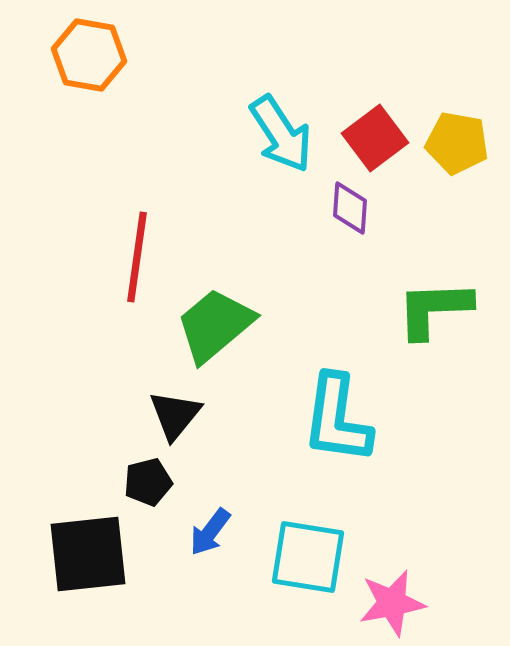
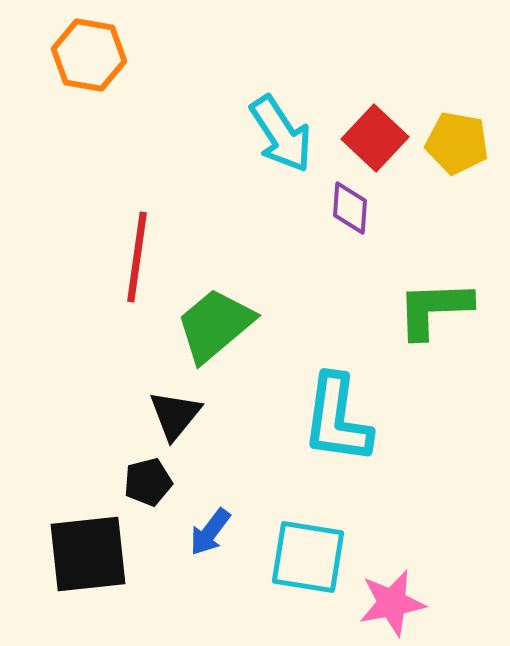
red square: rotated 10 degrees counterclockwise
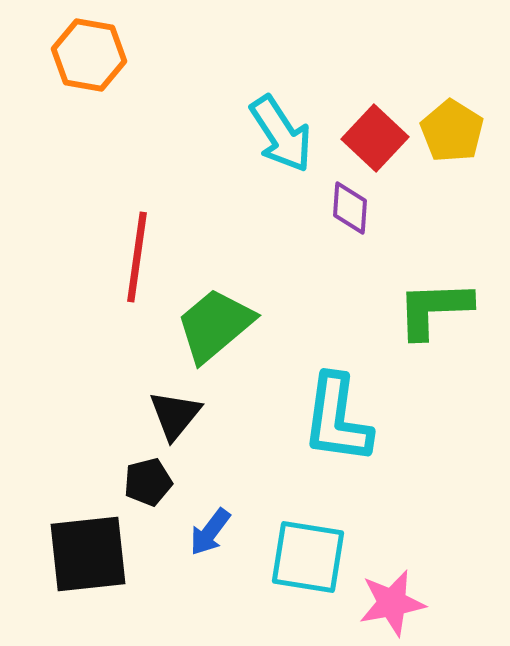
yellow pentagon: moved 5 px left, 12 px up; rotated 22 degrees clockwise
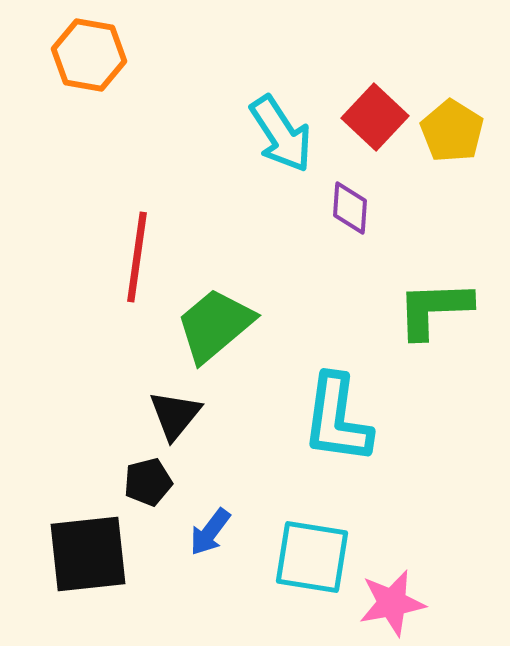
red square: moved 21 px up
cyan square: moved 4 px right
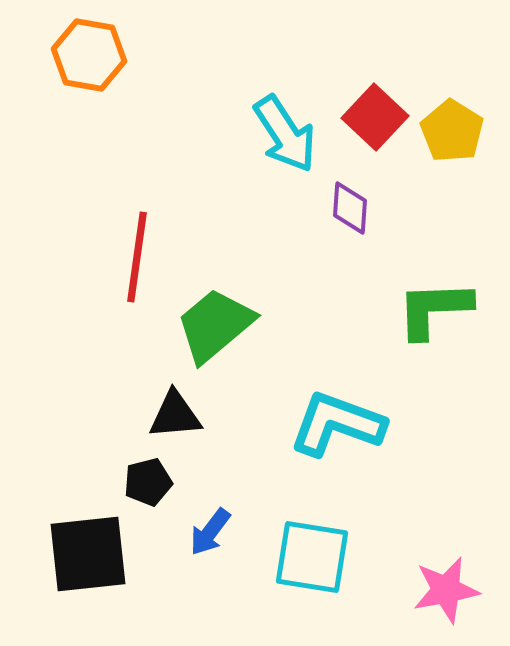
cyan arrow: moved 4 px right
black triangle: rotated 46 degrees clockwise
cyan L-shape: moved 5 px down; rotated 102 degrees clockwise
pink star: moved 54 px right, 13 px up
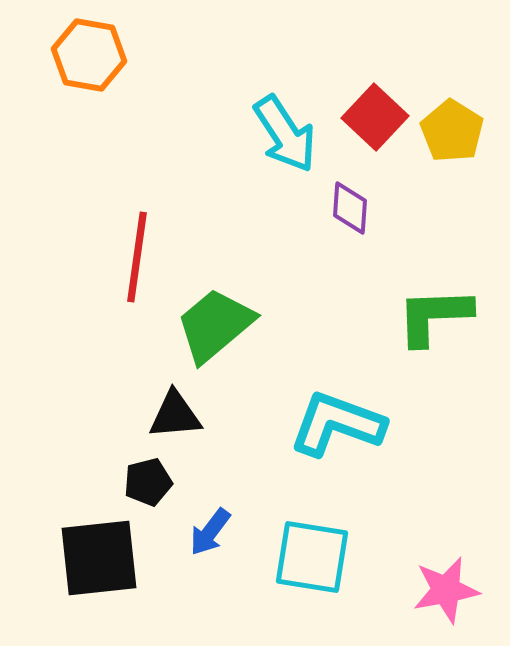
green L-shape: moved 7 px down
black square: moved 11 px right, 4 px down
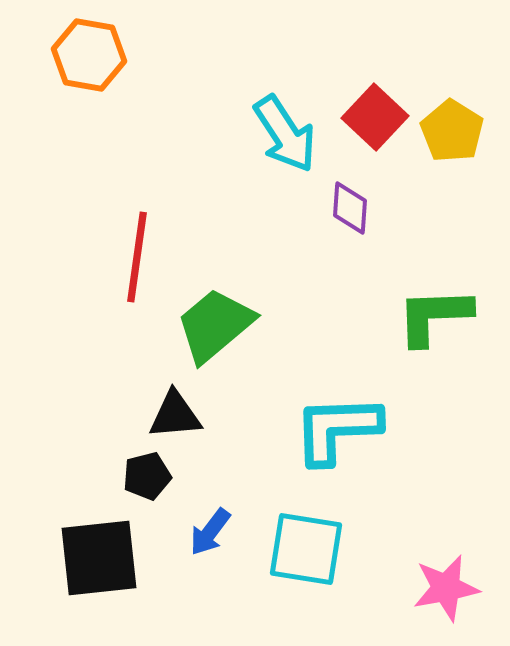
cyan L-shape: moved 5 px down; rotated 22 degrees counterclockwise
black pentagon: moved 1 px left, 6 px up
cyan square: moved 6 px left, 8 px up
pink star: moved 2 px up
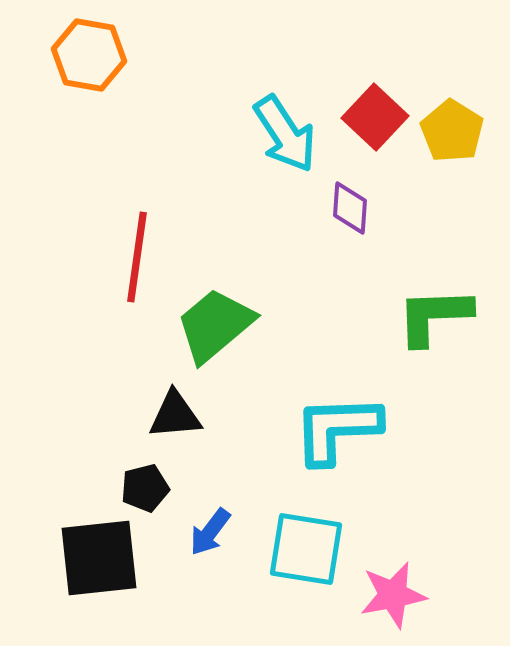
black pentagon: moved 2 px left, 12 px down
pink star: moved 53 px left, 7 px down
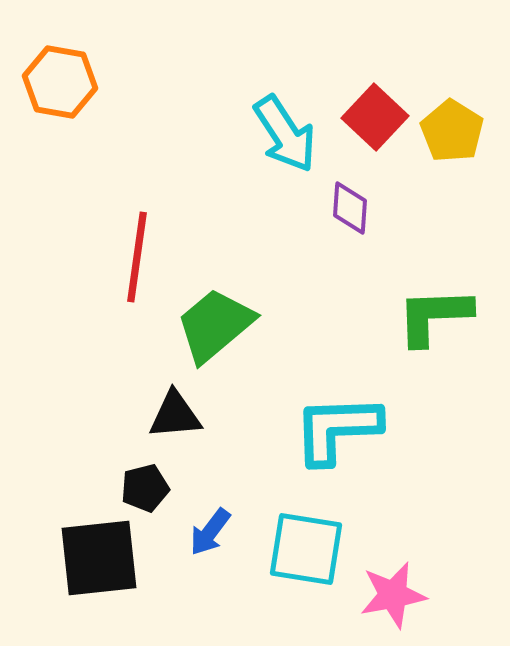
orange hexagon: moved 29 px left, 27 px down
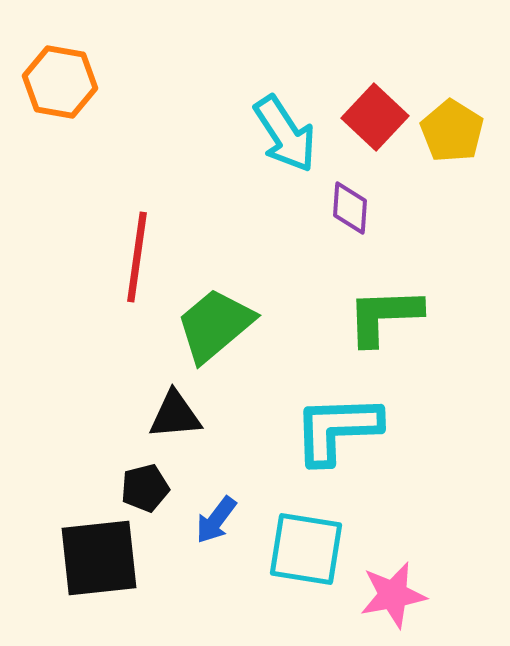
green L-shape: moved 50 px left
blue arrow: moved 6 px right, 12 px up
